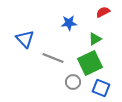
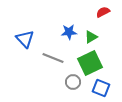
blue star: moved 9 px down
green triangle: moved 4 px left, 2 px up
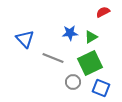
blue star: moved 1 px right, 1 px down
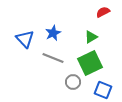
blue star: moved 17 px left; rotated 21 degrees counterclockwise
blue square: moved 2 px right, 2 px down
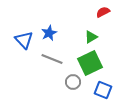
blue star: moved 4 px left
blue triangle: moved 1 px left, 1 px down
gray line: moved 1 px left, 1 px down
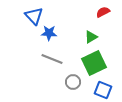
blue star: rotated 28 degrees clockwise
blue triangle: moved 10 px right, 24 px up
green square: moved 4 px right
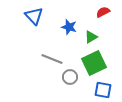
blue star: moved 20 px right, 6 px up; rotated 14 degrees clockwise
gray circle: moved 3 px left, 5 px up
blue square: rotated 12 degrees counterclockwise
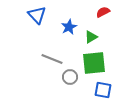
blue triangle: moved 3 px right, 1 px up
blue star: rotated 28 degrees clockwise
green square: rotated 20 degrees clockwise
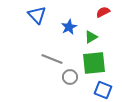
blue square: rotated 12 degrees clockwise
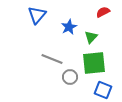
blue triangle: rotated 24 degrees clockwise
green triangle: rotated 16 degrees counterclockwise
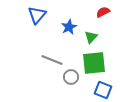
gray line: moved 1 px down
gray circle: moved 1 px right
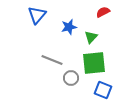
blue star: rotated 14 degrees clockwise
gray circle: moved 1 px down
